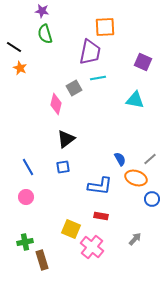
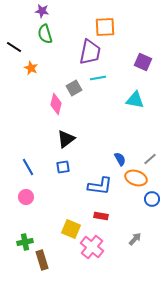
orange star: moved 11 px right
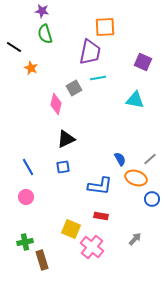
black triangle: rotated 12 degrees clockwise
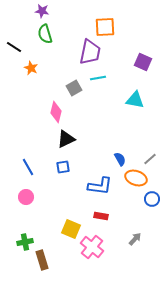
pink diamond: moved 8 px down
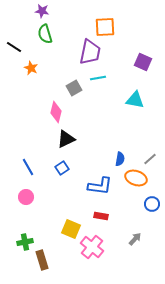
blue semicircle: rotated 40 degrees clockwise
blue square: moved 1 px left, 1 px down; rotated 24 degrees counterclockwise
blue circle: moved 5 px down
